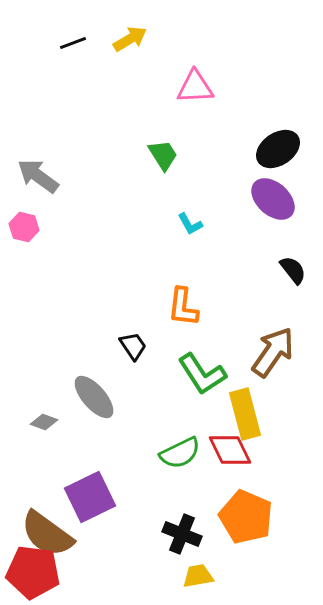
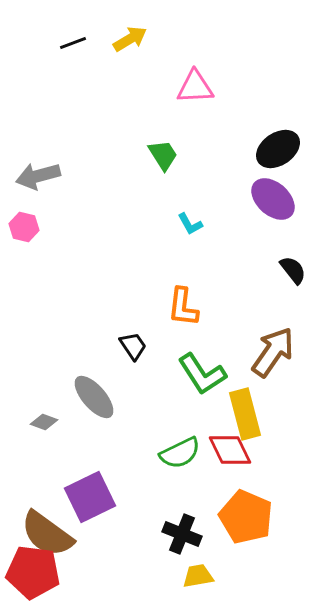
gray arrow: rotated 51 degrees counterclockwise
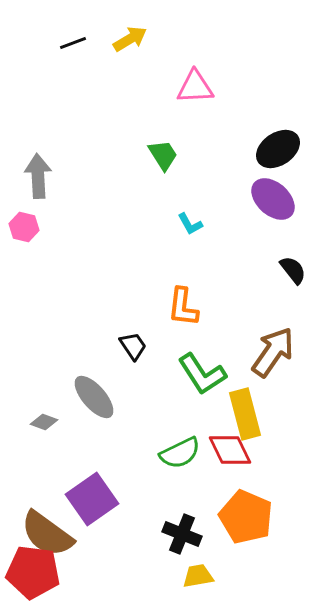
gray arrow: rotated 102 degrees clockwise
purple square: moved 2 px right, 2 px down; rotated 9 degrees counterclockwise
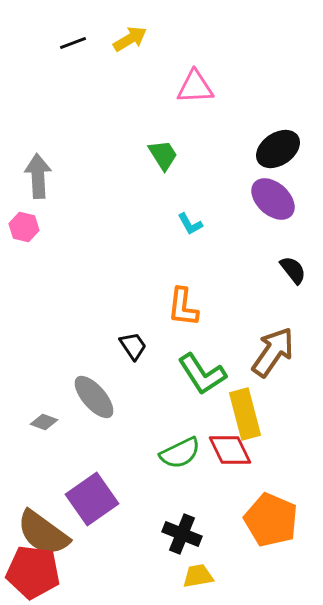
orange pentagon: moved 25 px right, 3 px down
brown semicircle: moved 4 px left, 1 px up
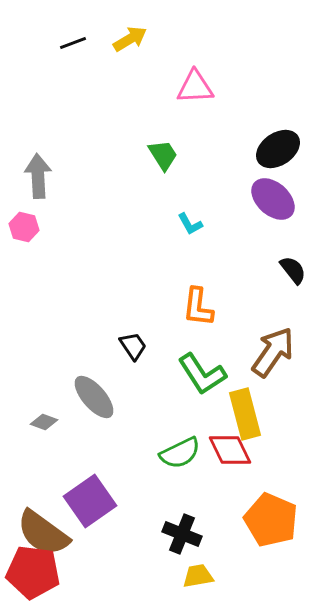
orange L-shape: moved 15 px right
purple square: moved 2 px left, 2 px down
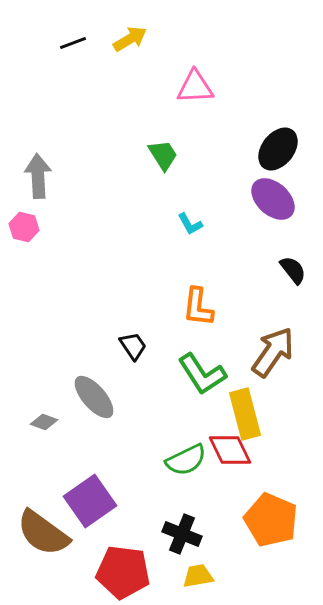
black ellipse: rotated 18 degrees counterclockwise
green semicircle: moved 6 px right, 7 px down
red pentagon: moved 90 px right
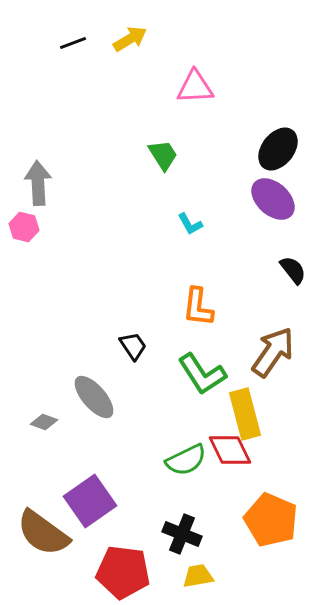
gray arrow: moved 7 px down
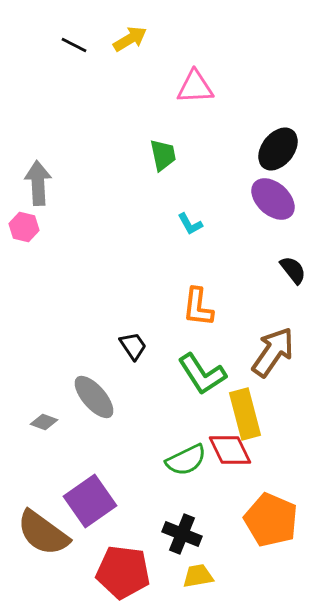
black line: moved 1 px right, 2 px down; rotated 48 degrees clockwise
green trapezoid: rotated 20 degrees clockwise
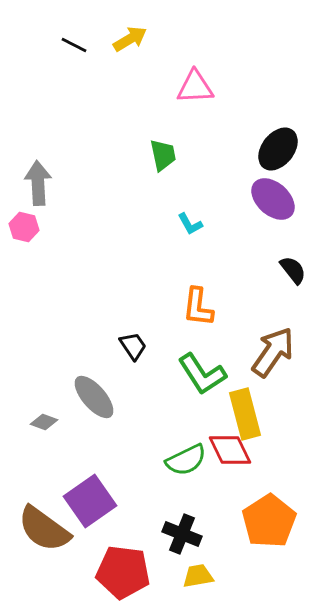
orange pentagon: moved 2 px left, 1 px down; rotated 16 degrees clockwise
brown semicircle: moved 1 px right, 4 px up
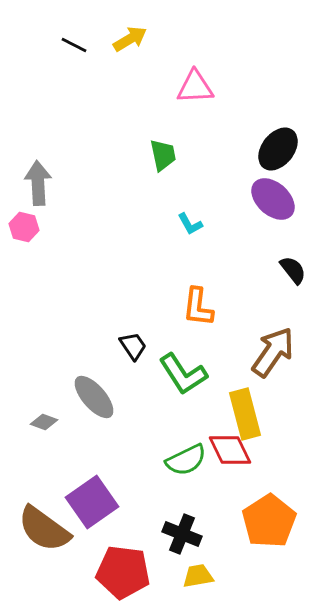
green L-shape: moved 19 px left
purple square: moved 2 px right, 1 px down
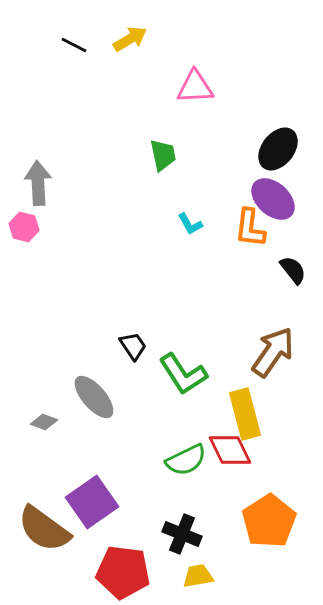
orange L-shape: moved 52 px right, 79 px up
